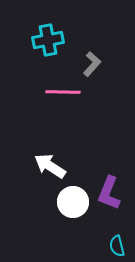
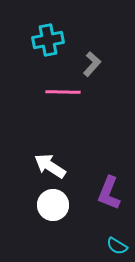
white circle: moved 20 px left, 3 px down
cyan semicircle: rotated 45 degrees counterclockwise
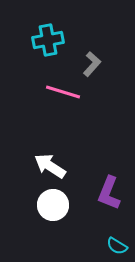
pink line: rotated 16 degrees clockwise
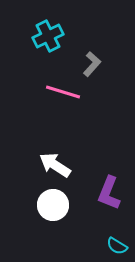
cyan cross: moved 4 px up; rotated 16 degrees counterclockwise
white arrow: moved 5 px right, 1 px up
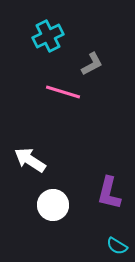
gray L-shape: rotated 20 degrees clockwise
white arrow: moved 25 px left, 5 px up
purple L-shape: rotated 8 degrees counterclockwise
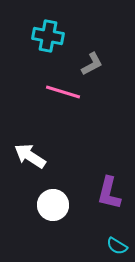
cyan cross: rotated 36 degrees clockwise
white arrow: moved 4 px up
